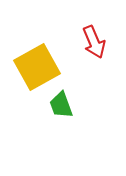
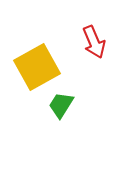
green trapezoid: rotated 52 degrees clockwise
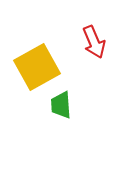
green trapezoid: rotated 36 degrees counterclockwise
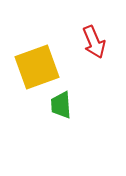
yellow square: rotated 9 degrees clockwise
